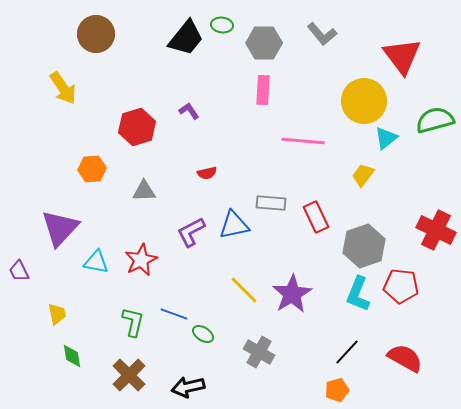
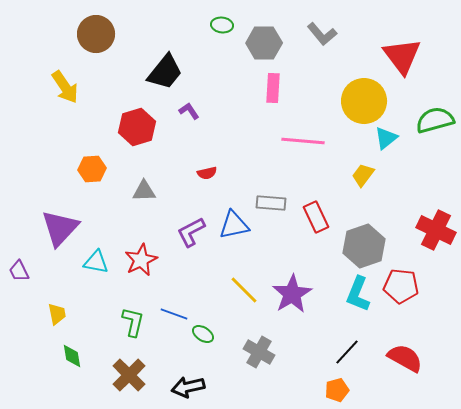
black trapezoid at (186, 38): moved 21 px left, 34 px down
yellow arrow at (63, 88): moved 2 px right, 1 px up
pink rectangle at (263, 90): moved 10 px right, 2 px up
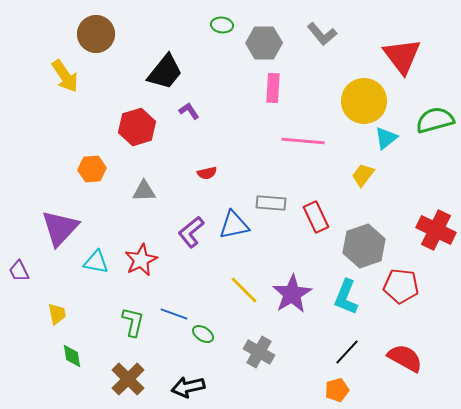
yellow arrow at (65, 87): moved 11 px up
purple L-shape at (191, 232): rotated 12 degrees counterclockwise
cyan L-shape at (358, 294): moved 12 px left, 3 px down
brown cross at (129, 375): moved 1 px left, 4 px down
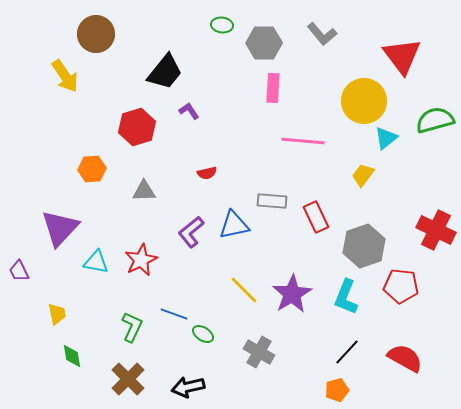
gray rectangle at (271, 203): moved 1 px right, 2 px up
green L-shape at (133, 322): moved 1 px left, 5 px down; rotated 12 degrees clockwise
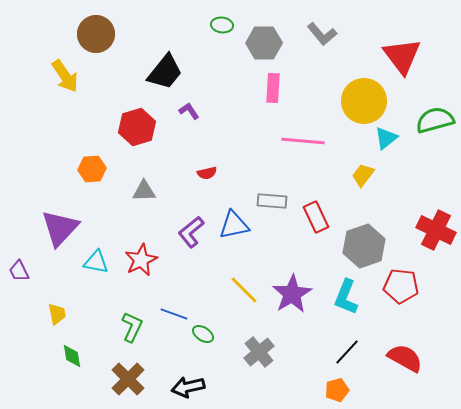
gray cross at (259, 352): rotated 20 degrees clockwise
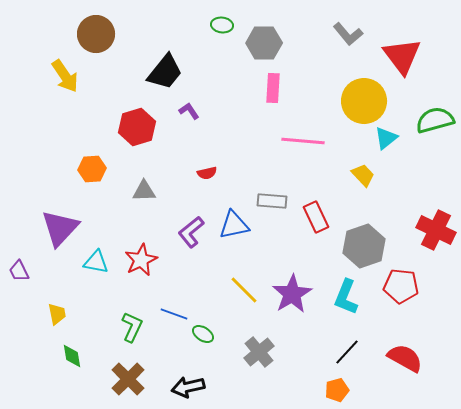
gray L-shape at (322, 34): moved 26 px right
yellow trapezoid at (363, 175): rotated 100 degrees clockwise
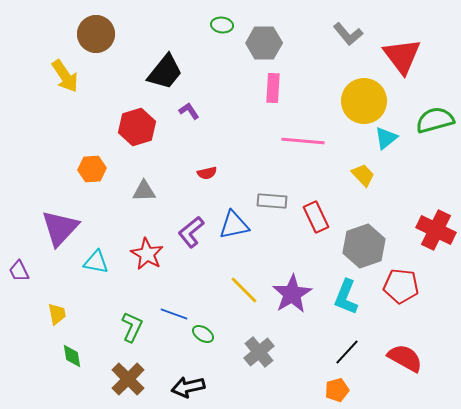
red star at (141, 260): moved 6 px right, 6 px up; rotated 16 degrees counterclockwise
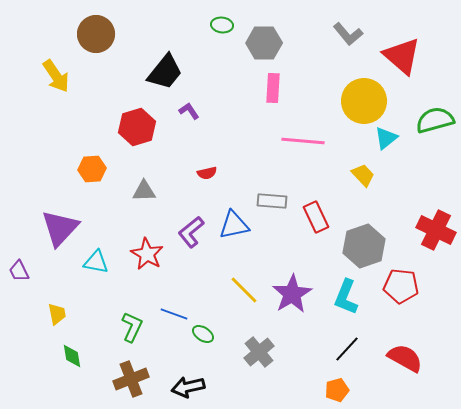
red triangle at (402, 56): rotated 12 degrees counterclockwise
yellow arrow at (65, 76): moved 9 px left
black line at (347, 352): moved 3 px up
brown cross at (128, 379): moved 3 px right; rotated 24 degrees clockwise
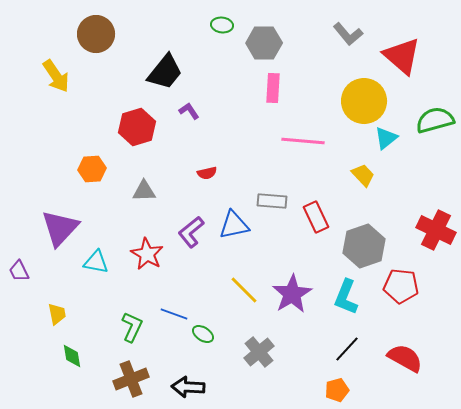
black arrow at (188, 387): rotated 16 degrees clockwise
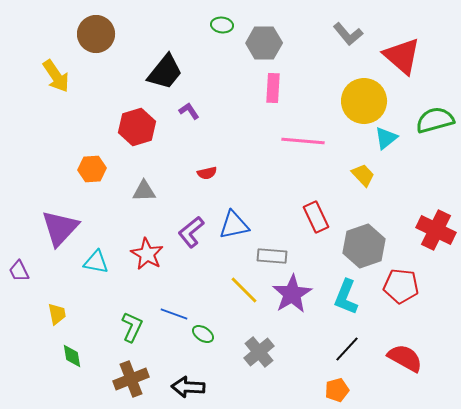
gray rectangle at (272, 201): moved 55 px down
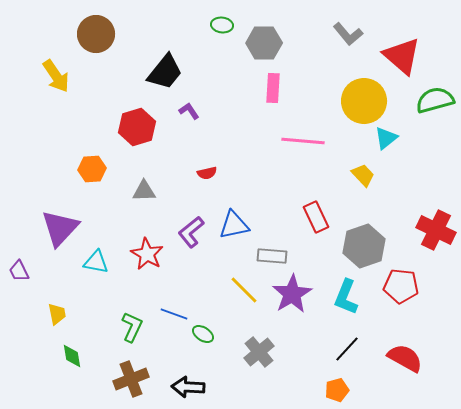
green semicircle at (435, 120): moved 20 px up
